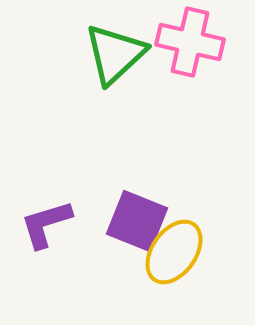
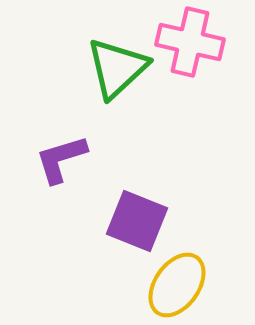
green triangle: moved 2 px right, 14 px down
purple L-shape: moved 15 px right, 65 px up
yellow ellipse: moved 3 px right, 33 px down
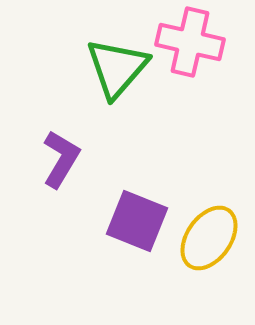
green triangle: rotated 6 degrees counterclockwise
purple L-shape: rotated 138 degrees clockwise
yellow ellipse: moved 32 px right, 47 px up
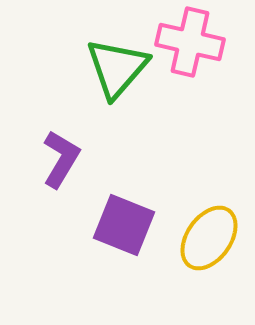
purple square: moved 13 px left, 4 px down
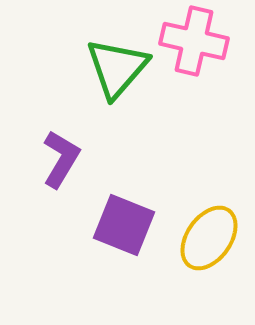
pink cross: moved 4 px right, 1 px up
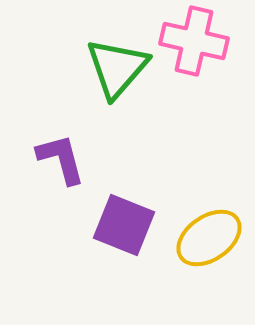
purple L-shape: rotated 46 degrees counterclockwise
yellow ellipse: rotated 20 degrees clockwise
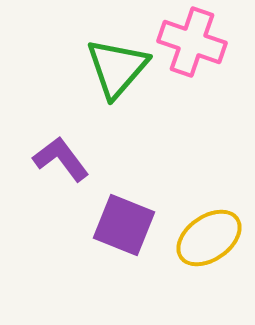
pink cross: moved 2 px left, 1 px down; rotated 6 degrees clockwise
purple L-shape: rotated 22 degrees counterclockwise
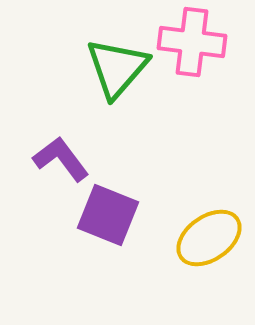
pink cross: rotated 12 degrees counterclockwise
purple square: moved 16 px left, 10 px up
